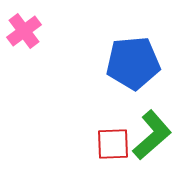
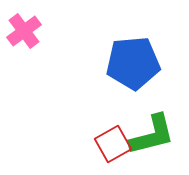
green L-shape: rotated 27 degrees clockwise
red square: rotated 27 degrees counterclockwise
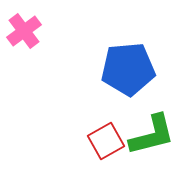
blue pentagon: moved 5 px left, 6 px down
red square: moved 7 px left, 3 px up
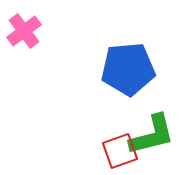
red square: moved 14 px right, 10 px down; rotated 9 degrees clockwise
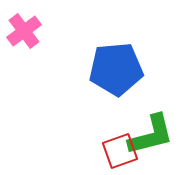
blue pentagon: moved 12 px left
green L-shape: moved 1 px left
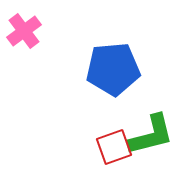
blue pentagon: moved 3 px left
red square: moved 6 px left, 4 px up
